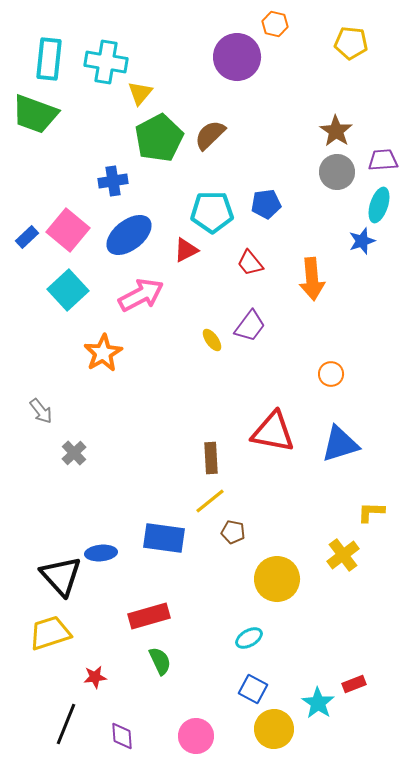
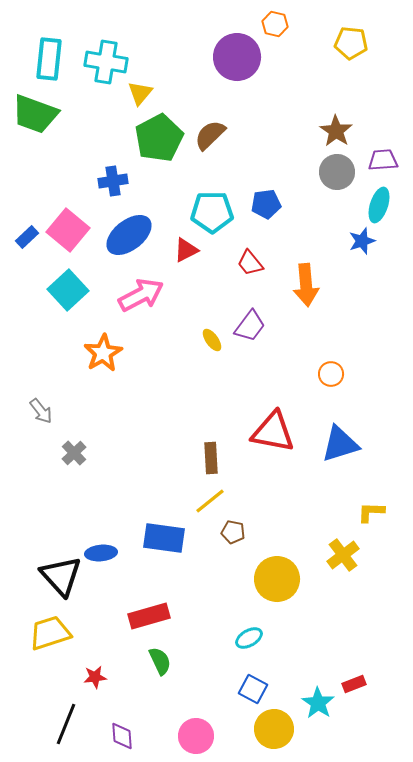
orange arrow at (312, 279): moved 6 px left, 6 px down
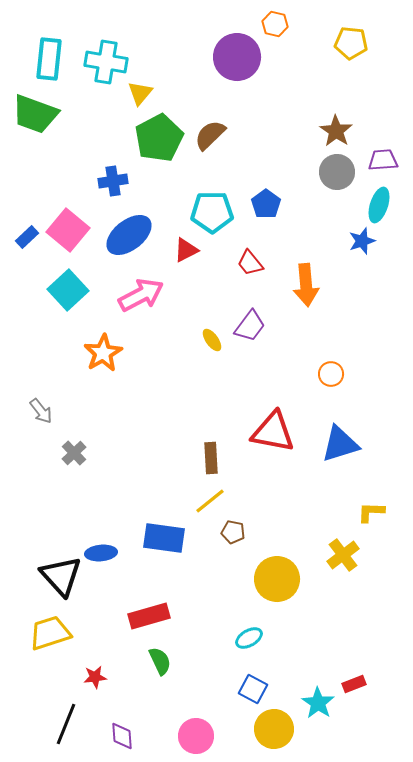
blue pentagon at (266, 204): rotated 28 degrees counterclockwise
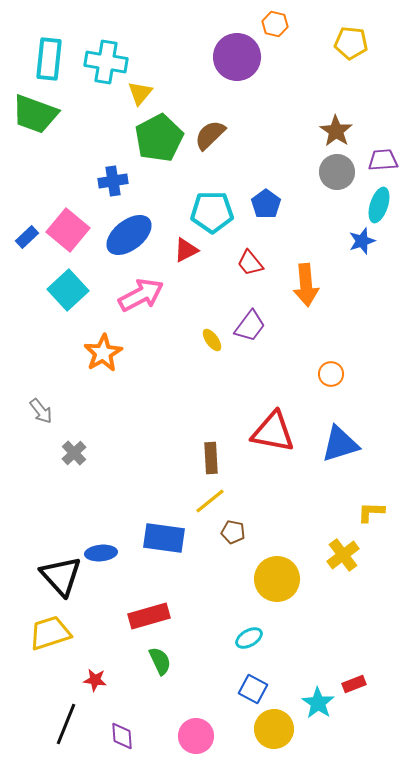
red star at (95, 677): moved 3 px down; rotated 15 degrees clockwise
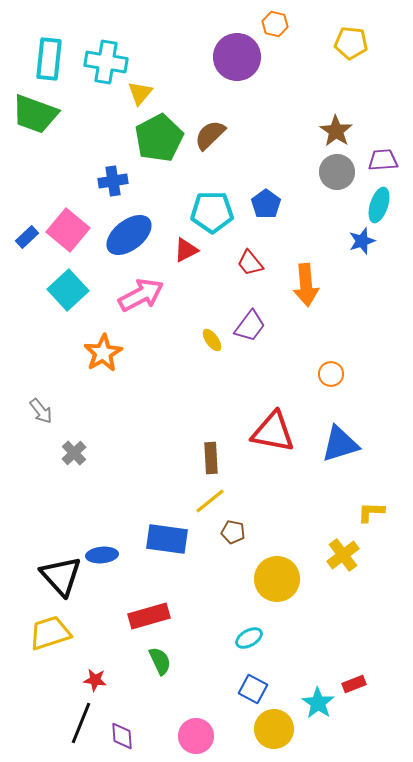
blue rectangle at (164, 538): moved 3 px right, 1 px down
blue ellipse at (101, 553): moved 1 px right, 2 px down
black line at (66, 724): moved 15 px right, 1 px up
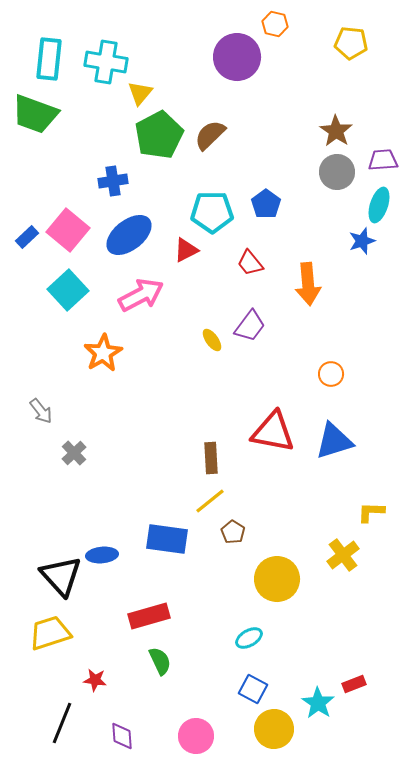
green pentagon at (159, 138): moved 3 px up
orange arrow at (306, 285): moved 2 px right, 1 px up
blue triangle at (340, 444): moved 6 px left, 3 px up
brown pentagon at (233, 532): rotated 20 degrees clockwise
black line at (81, 723): moved 19 px left
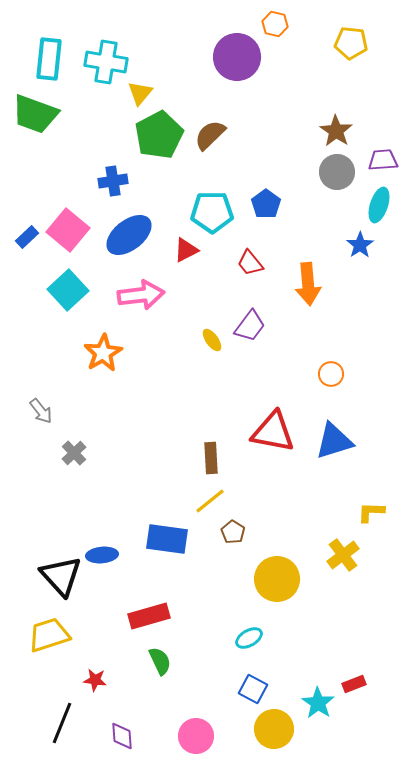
blue star at (362, 241): moved 2 px left, 4 px down; rotated 16 degrees counterclockwise
pink arrow at (141, 295): rotated 21 degrees clockwise
yellow trapezoid at (50, 633): moved 1 px left, 2 px down
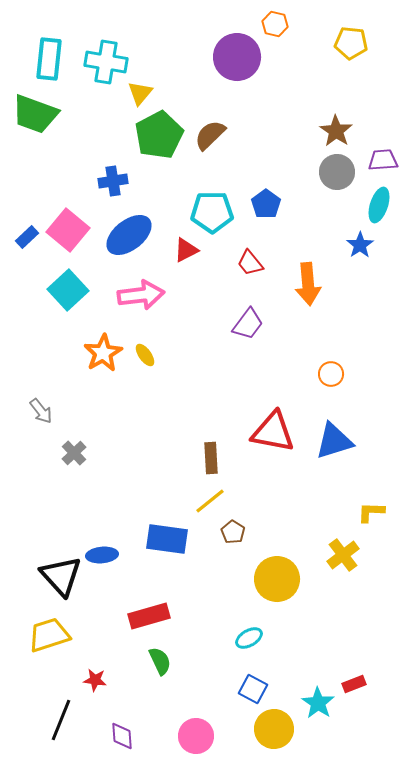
purple trapezoid at (250, 326): moved 2 px left, 2 px up
yellow ellipse at (212, 340): moved 67 px left, 15 px down
black line at (62, 723): moved 1 px left, 3 px up
